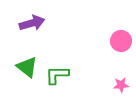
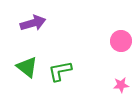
purple arrow: moved 1 px right
green L-shape: moved 3 px right, 4 px up; rotated 10 degrees counterclockwise
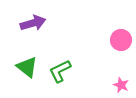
pink circle: moved 1 px up
green L-shape: rotated 15 degrees counterclockwise
pink star: rotated 28 degrees clockwise
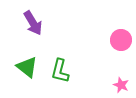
purple arrow: rotated 75 degrees clockwise
green L-shape: rotated 50 degrees counterclockwise
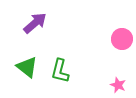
purple arrow: moved 2 px right; rotated 100 degrees counterclockwise
pink circle: moved 1 px right, 1 px up
pink star: moved 3 px left
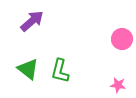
purple arrow: moved 3 px left, 2 px up
green triangle: moved 1 px right, 2 px down
pink star: rotated 14 degrees counterclockwise
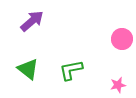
green L-shape: moved 11 px right, 1 px up; rotated 65 degrees clockwise
pink star: rotated 21 degrees counterclockwise
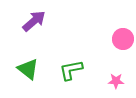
purple arrow: moved 2 px right
pink circle: moved 1 px right
pink star: moved 2 px left, 4 px up; rotated 14 degrees clockwise
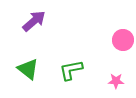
pink circle: moved 1 px down
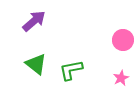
green triangle: moved 8 px right, 5 px up
pink star: moved 5 px right, 3 px up; rotated 28 degrees counterclockwise
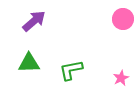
pink circle: moved 21 px up
green triangle: moved 7 px left, 1 px up; rotated 40 degrees counterclockwise
